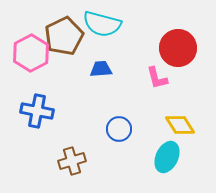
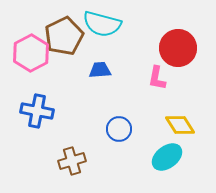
blue trapezoid: moved 1 px left, 1 px down
pink L-shape: rotated 25 degrees clockwise
cyan ellipse: rotated 28 degrees clockwise
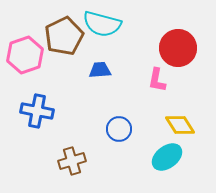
pink hexagon: moved 6 px left, 2 px down; rotated 9 degrees clockwise
pink L-shape: moved 2 px down
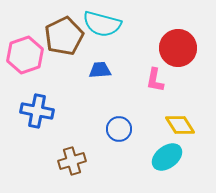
pink L-shape: moved 2 px left
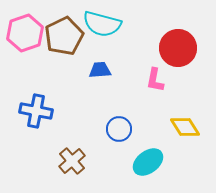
pink hexagon: moved 22 px up
blue cross: moved 1 px left
yellow diamond: moved 5 px right, 2 px down
cyan ellipse: moved 19 px left, 5 px down
brown cross: rotated 24 degrees counterclockwise
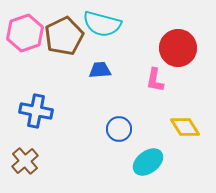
brown cross: moved 47 px left
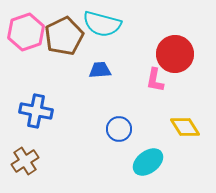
pink hexagon: moved 1 px right, 1 px up
red circle: moved 3 px left, 6 px down
brown cross: rotated 8 degrees clockwise
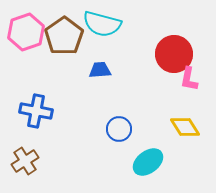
brown pentagon: rotated 9 degrees counterclockwise
red circle: moved 1 px left
pink L-shape: moved 34 px right, 1 px up
